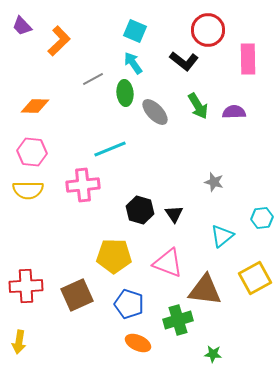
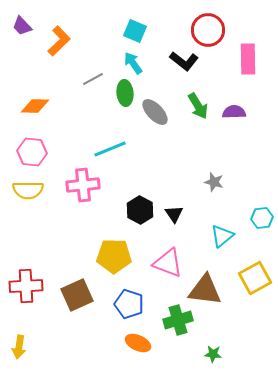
black hexagon: rotated 12 degrees clockwise
yellow arrow: moved 5 px down
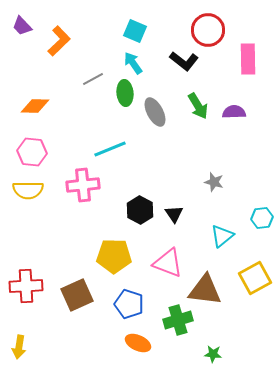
gray ellipse: rotated 16 degrees clockwise
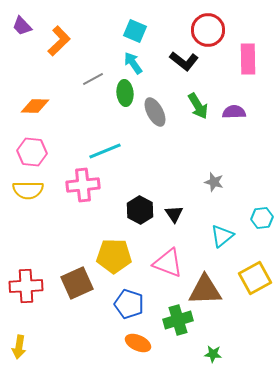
cyan line: moved 5 px left, 2 px down
brown triangle: rotated 9 degrees counterclockwise
brown square: moved 12 px up
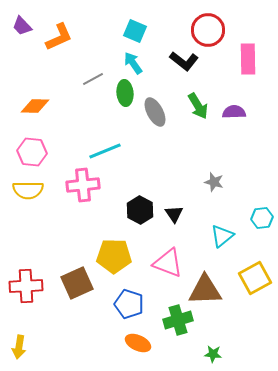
orange L-shape: moved 4 px up; rotated 20 degrees clockwise
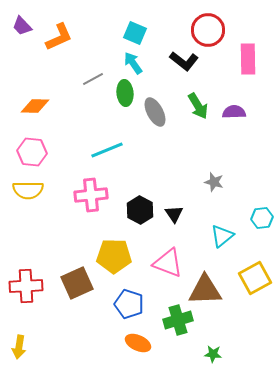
cyan square: moved 2 px down
cyan line: moved 2 px right, 1 px up
pink cross: moved 8 px right, 10 px down
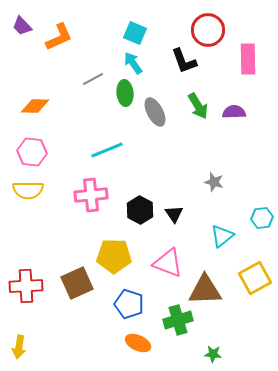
black L-shape: rotated 32 degrees clockwise
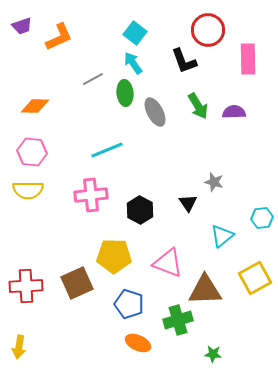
purple trapezoid: rotated 65 degrees counterclockwise
cyan square: rotated 15 degrees clockwise
black triangle: moved 14 px right, 11 px up
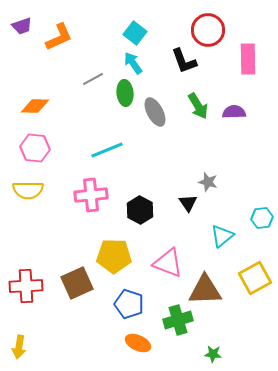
pink hexagon: moved 3 px right, 4 px up
gray star: moved 6 px left
